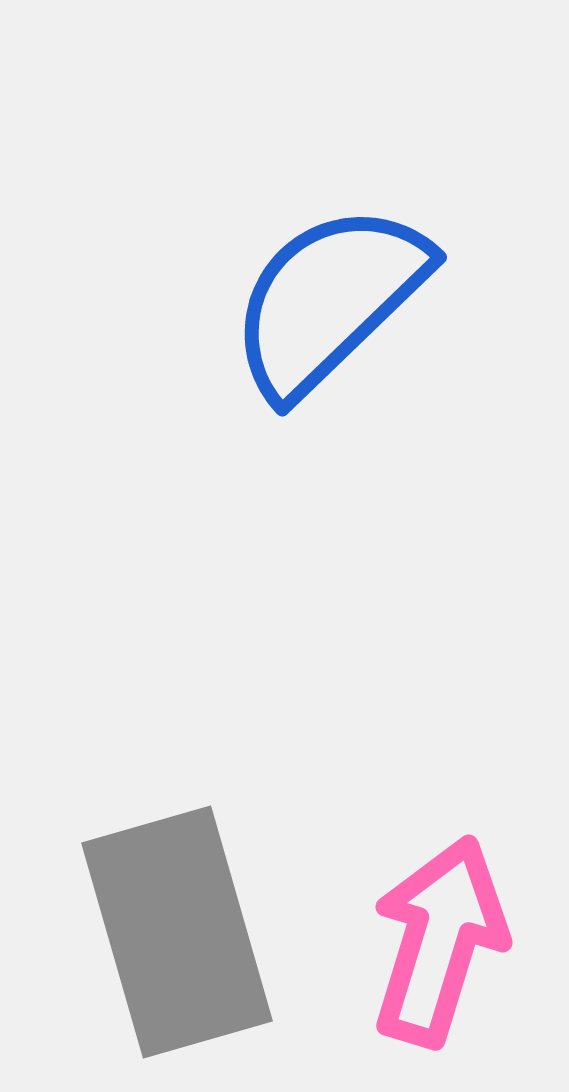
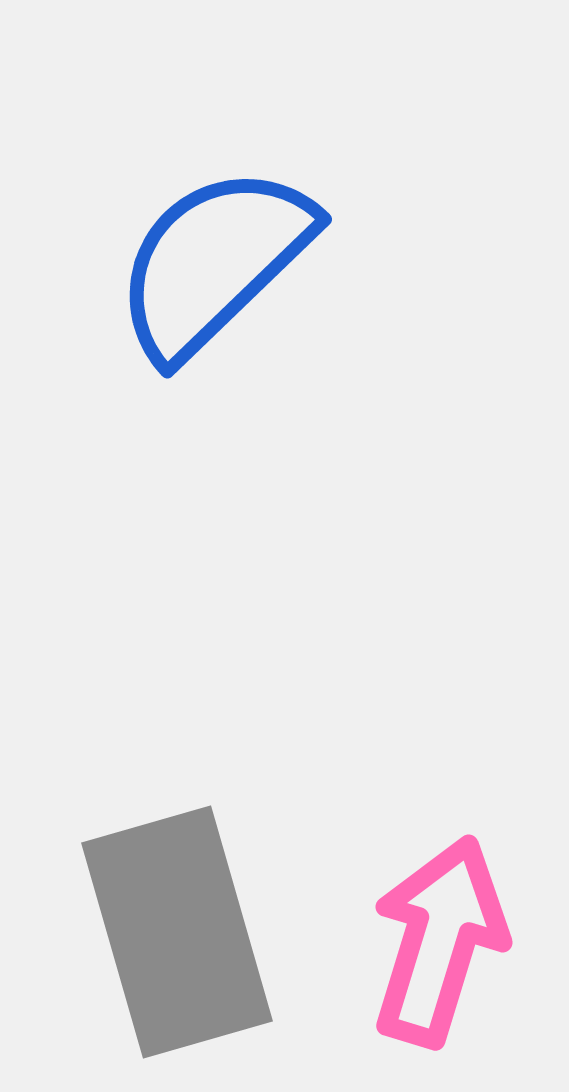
blue semicircle: moved 115 px left, 38 px up
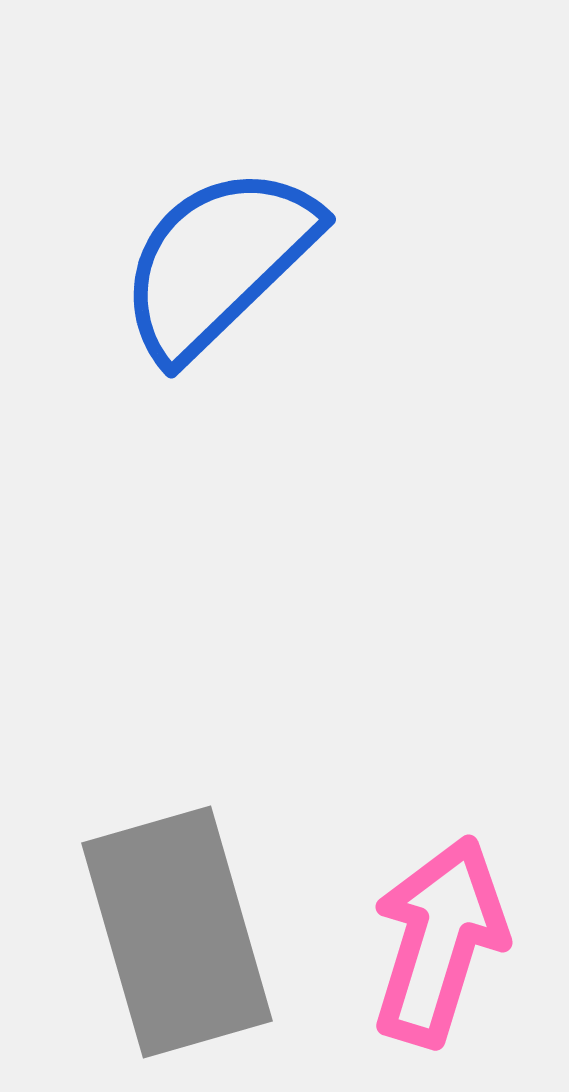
blue semicircle: moved 4 px right
